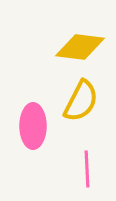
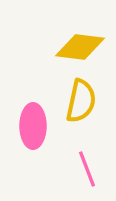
yellow semicircle: rotated 15 degrees counterclockwise
pink line: rotated 18 degrees counterclockwise
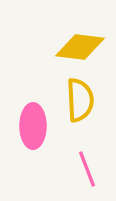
yellow semicircle: moved 1 px left, 1 px up; rotated 15 degrees counterclockwise
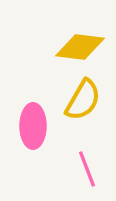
yellow semicircle: moved 3 px right; rotated 33 degrees clockwise
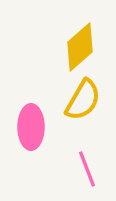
yellow diamond: rotated 48 degrees counterclockwise
pink ellipse: moved 2 px left, 1 px down
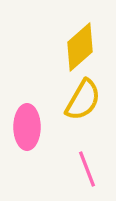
pink ellipse: moved 4 px left
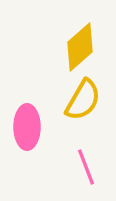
pink line: moved 1 px left, 2 px up
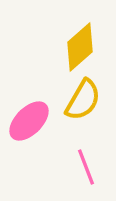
pink ellipse: moved 2 px right, 6 px up; rotated 45 degrees clockwise
